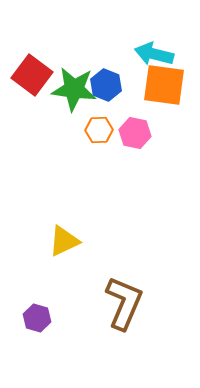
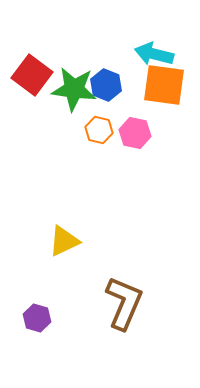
orange hexagon: rotated 16 degrees clockwise
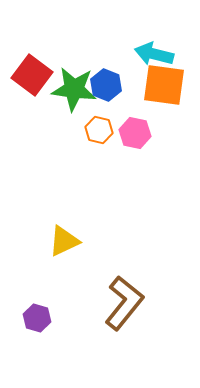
brown L-shape: rotated 16 degrees clockwise
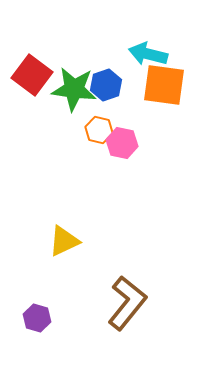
cyan arrow: moved 6 px left
blue hexagon: rotated 20 degrees clockwise
pink hexagon: moved 13 px left, 10 px down
brown L-shape: moved 3 px right
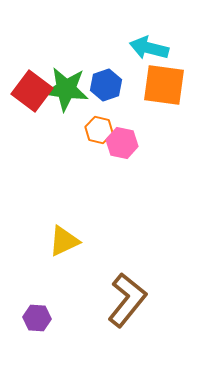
cyan arrow: moved 1 px right, 6 px up
red square: moved 16 px down
green star: moved 8 px left
brown L-shape: moved 3 px up
purple hexagon: rotated 12 degrees counterclockwise
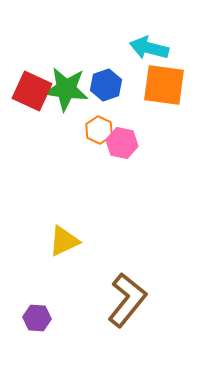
red square: rotated 12 degrees counterclockwise
orange hexagon: rotated 12 degrees clockwise
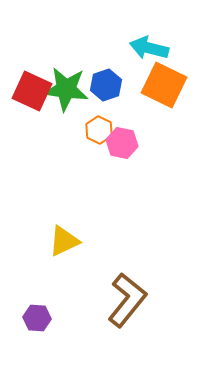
orange square: rotated 18 degrees clockwise
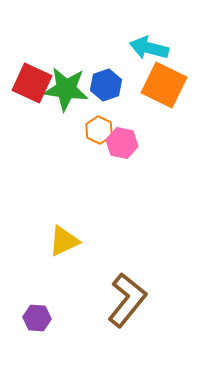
red square: moved 8 px up
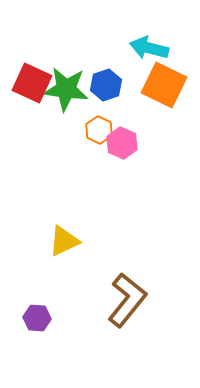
pink hexagon: rotated 12 degrees clockwise
